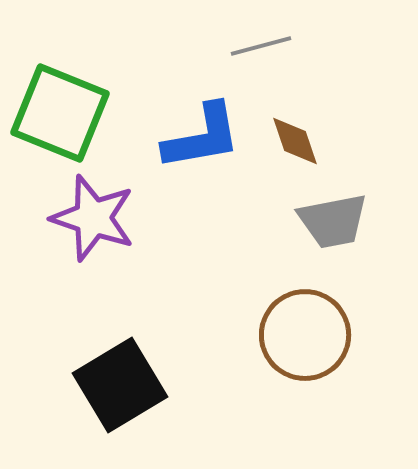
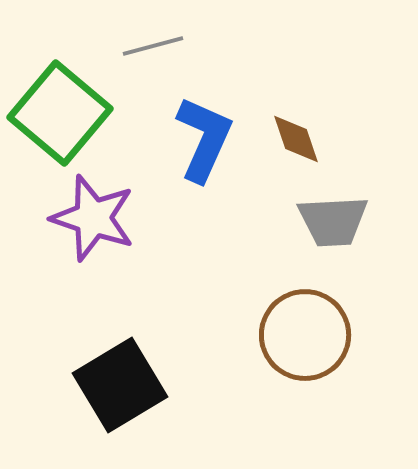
gray line: moved 108 px left
green square: rotated 18 degrees clockwise
blue L-shape: moved 2 px right, 2 px down; rotated 56 degrees counterclockwise
brown diamond: moved 1 px right, 2 px up
gray trapezoid: rotated 8 degrees clockwise
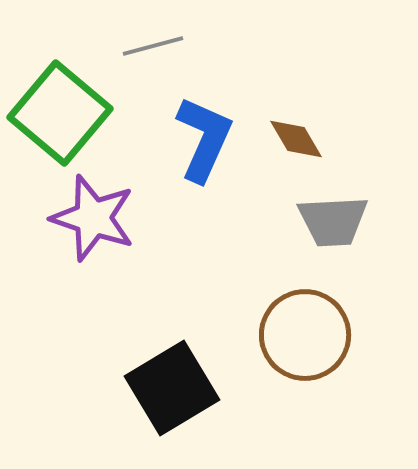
brown diamond: rotated 12 degrees counterclockwise
black square: moved 52 px right, 3 px down
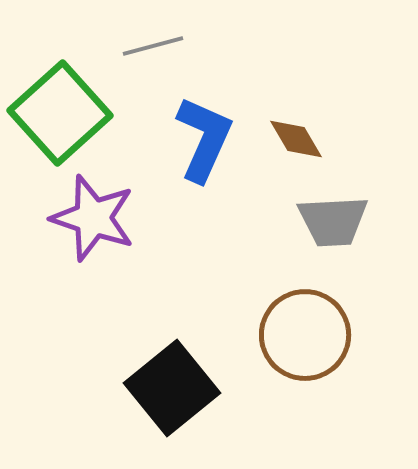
green square: rotated 8 degrees clockwise
black square: rotated 8 degrees counterclockwise
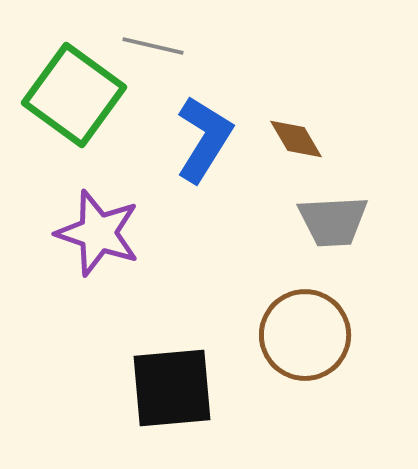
gray line: rotated 28 degrees clockwise
green square: moved 14 px right, 18 px up; rotated 12 degrees counterclockwise
blue L-shape: rotated 8 degrees clockwise
purple star: moved 5 px right, 15 px down
black square: rotated 34 degrees clockwise
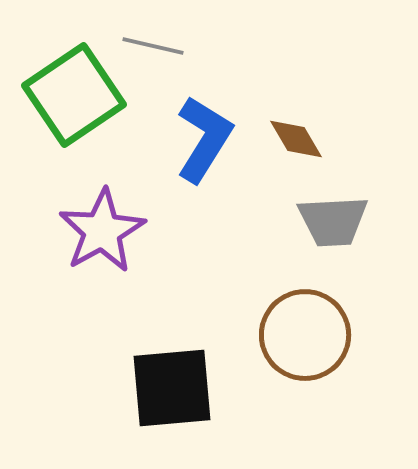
green square: rotated 20 degrees clockwise
purple star: moved 4 px right, 2 px up; rotated 24 degrees clockwise
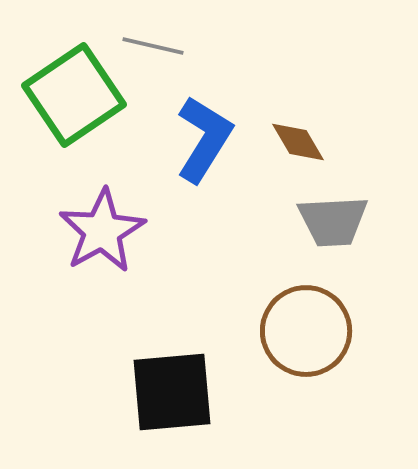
brown diamond: moved 2 px right, 3 px down
brown circle: moved 1 px right, 4 px up
black square: moved 4 px down
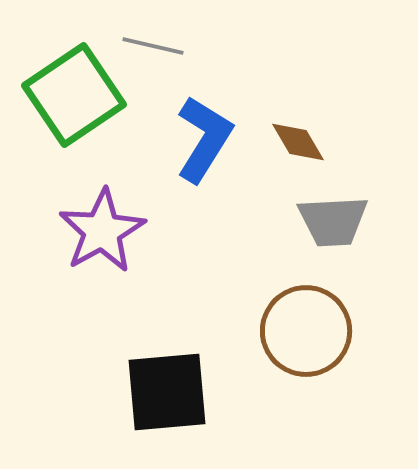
black square: moved 5 px left
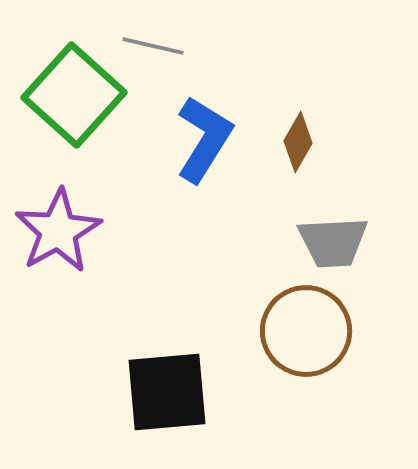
green square: rotated 14 degrees counterclockwise
brown diamond: rotated 60 degrees clockwise
gray trapezoid: moved 21 px down
purple star: moved 44 px left
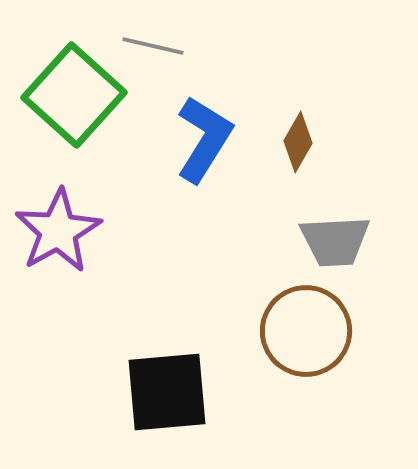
gray trapezoid: moved 2 px right, 1 px up
